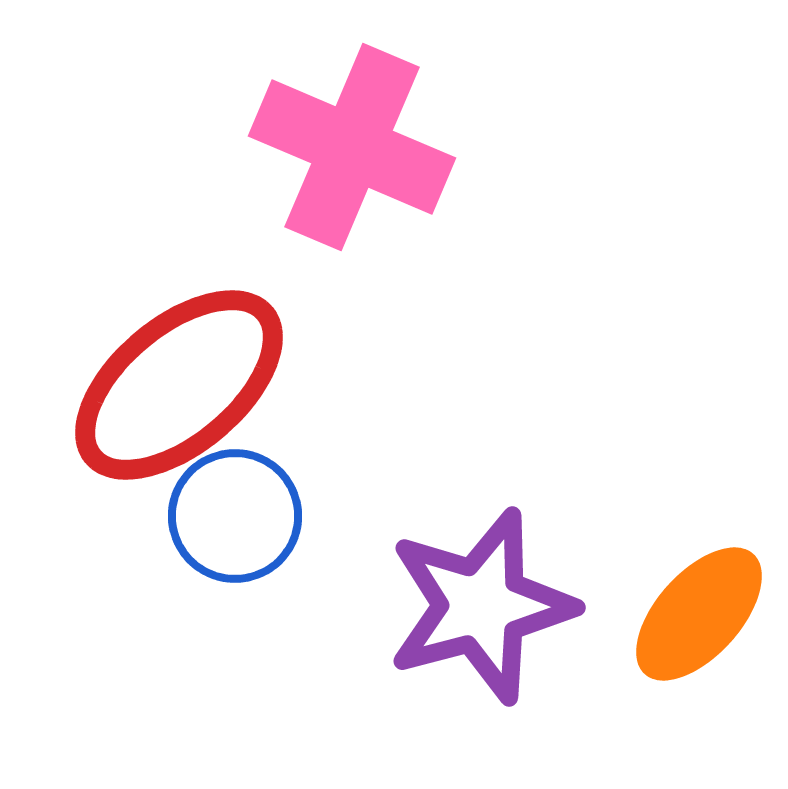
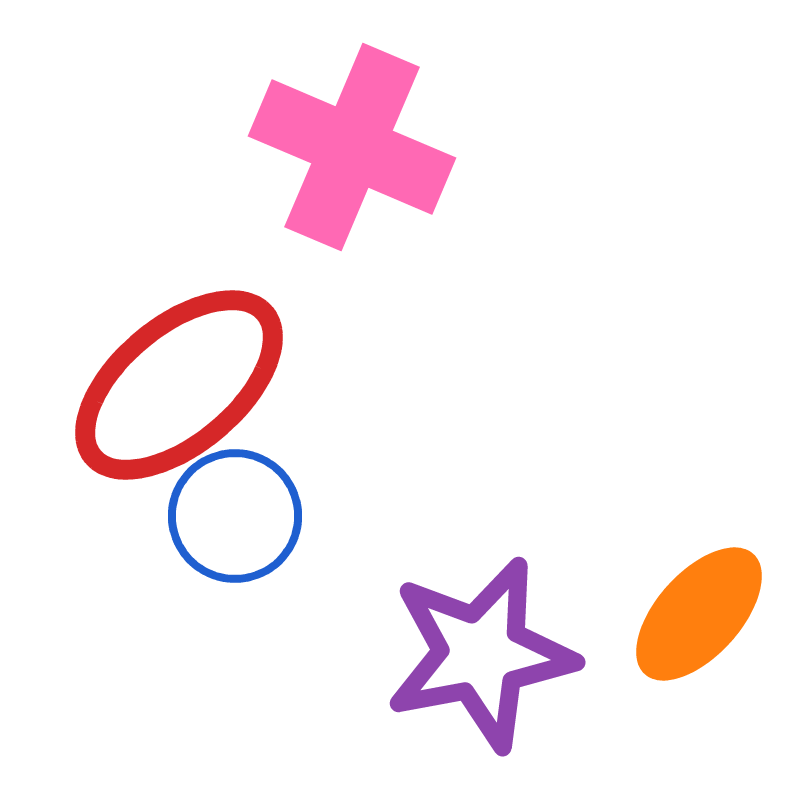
purple star: moved 48 px down; rotated 4 degrees clockwise
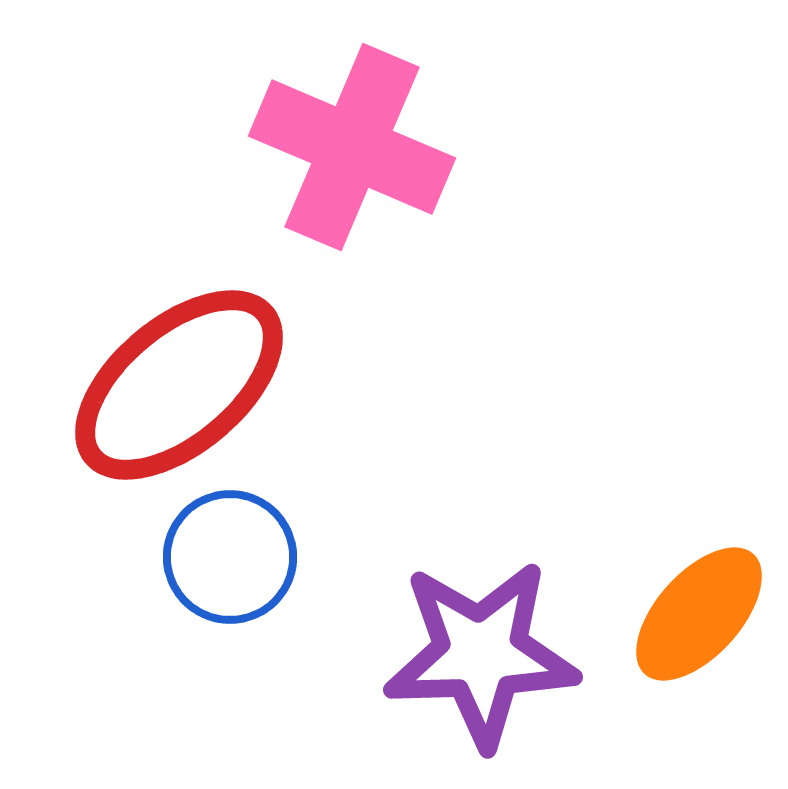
blue circle: moved 5 px left, 41 px down
purple star: rotated 9 degrees clockwise
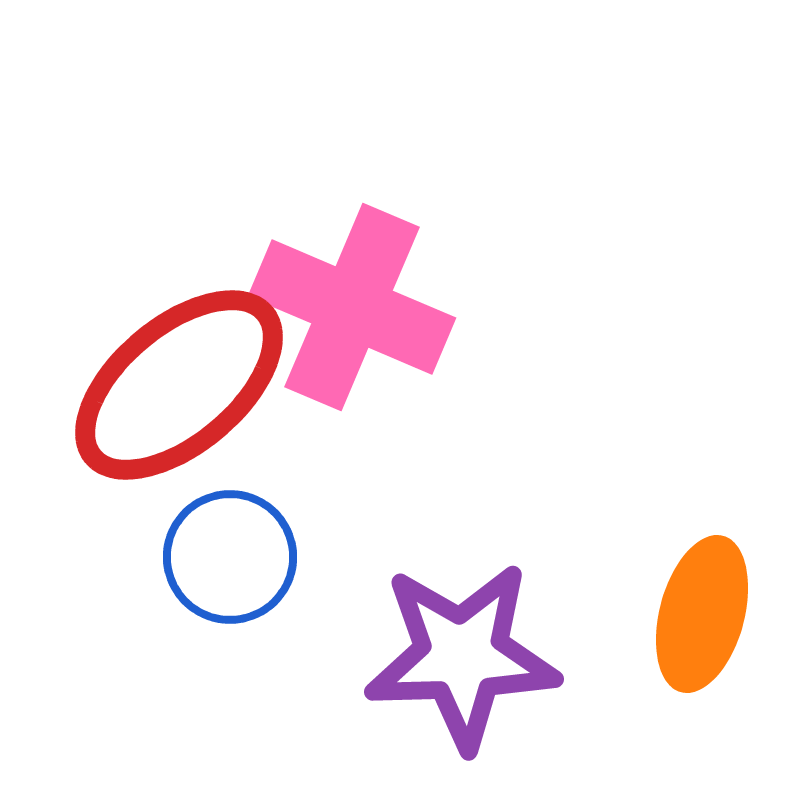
pink cross: moved 160 px down
orange ellipse: moved 3 px right; rotated 27 degrees counterclockwise
purple star: moved 19 px left, 2 px down
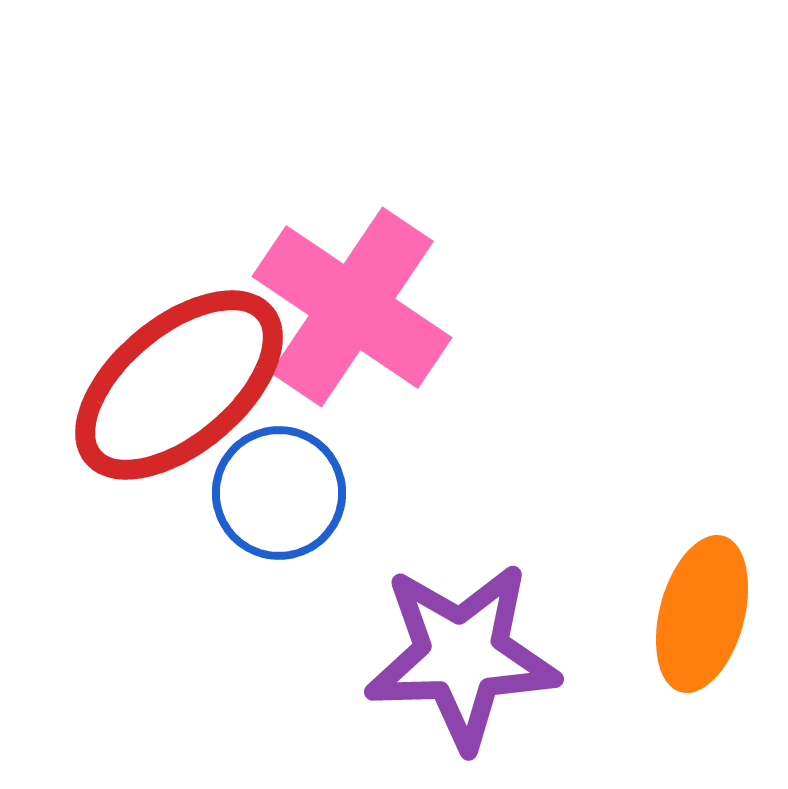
pink cross: rotated 11 degrees clockwise
blue circle: moved 49 px right, 64 px up
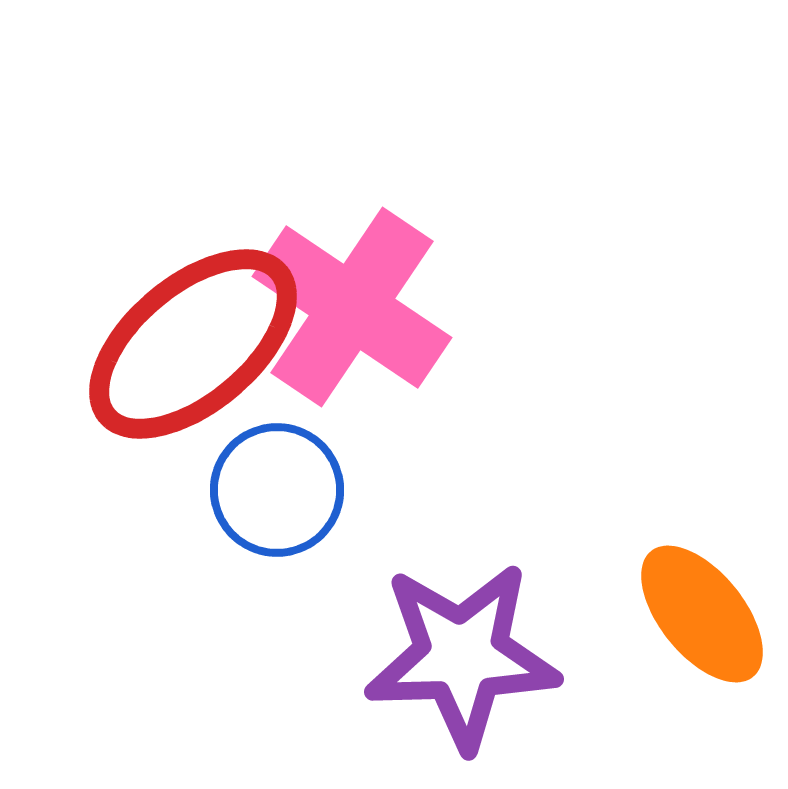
red ellipse: moved 14 px right, 41 px up
blue circle: moved 2 px left, 3 px up
orange ellipse: rotated 54 degrees counterclockwise
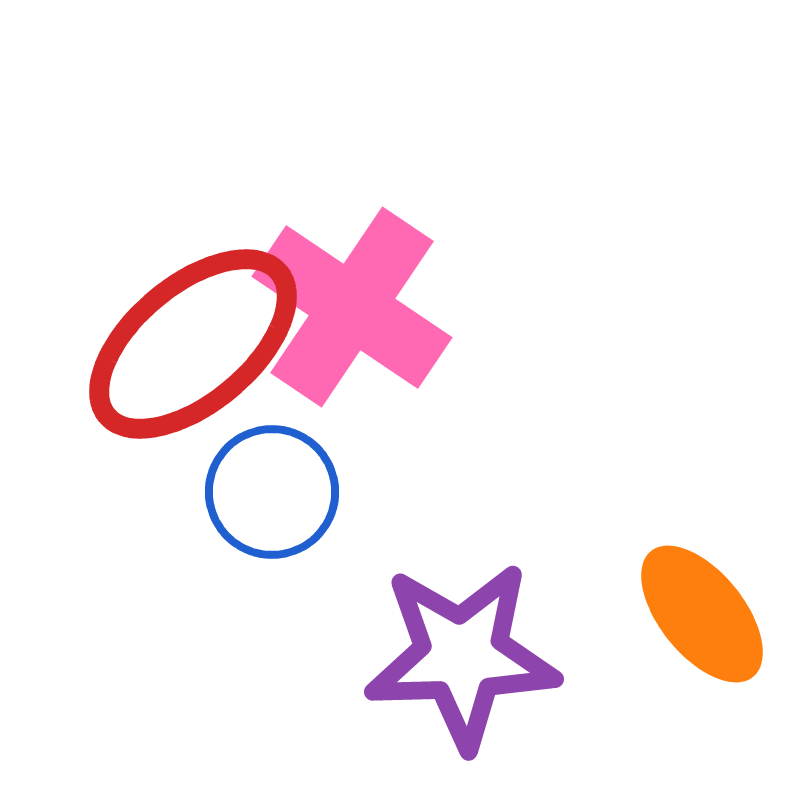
blue circle: moved 5 px left, 2 px down
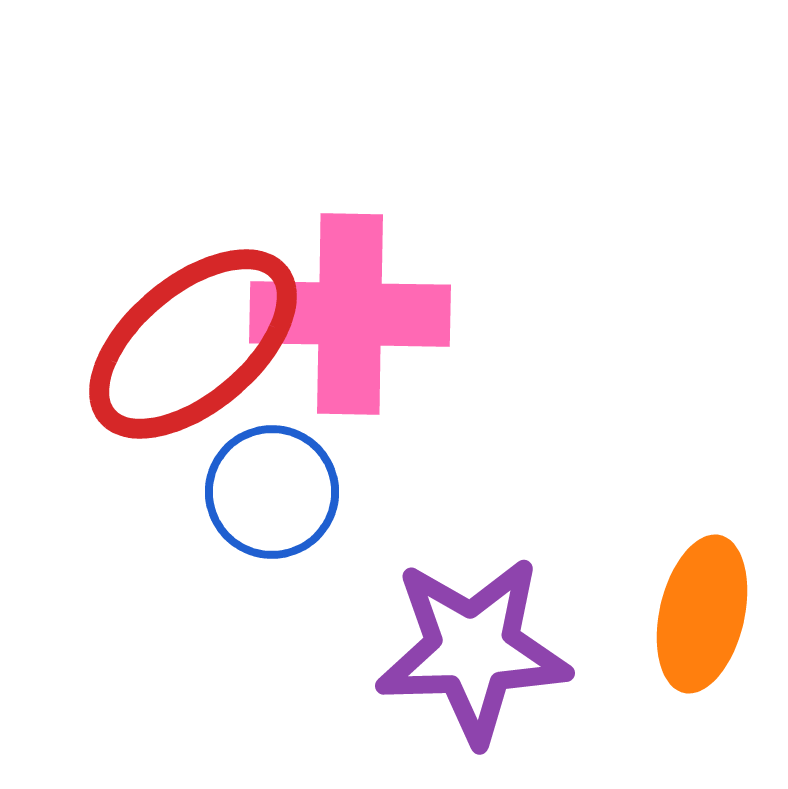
pink cross: moved 2 px left, 7 px down; rotated 33 degrees counterclockwise
orange ellipse: rotated 52 degrees clockwise
purple star: moved 11 px right, 6 px up
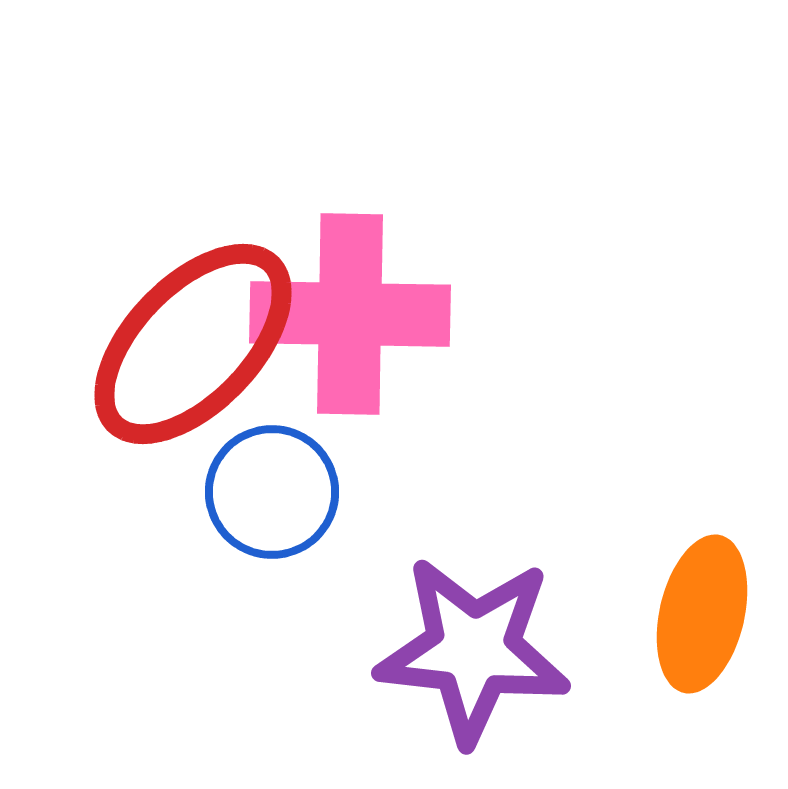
red ellipse: rotated 6 degrees counterclockwise
purple star: rotated 8 degrees clockwise
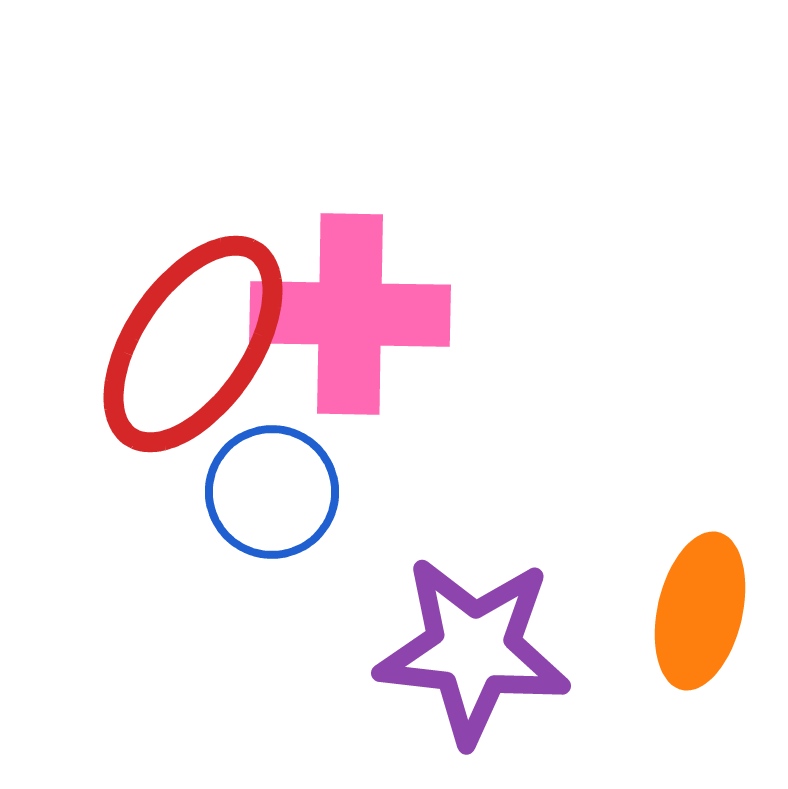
red ellipse: rotated 10 degrees counterclockwise
orange ellipse: moved 2 px left, 3 px up
